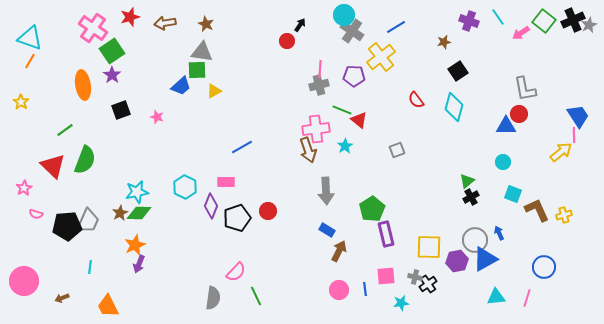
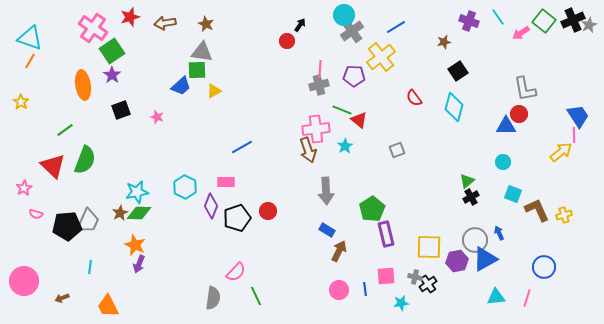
gray cross at (352, 31): rotated 20 degrees clockwise
red semicircle at (416, 100): moved 2 px left, 2 px up
orange star at (135, 245): rotated 25 degrees counterclockwise
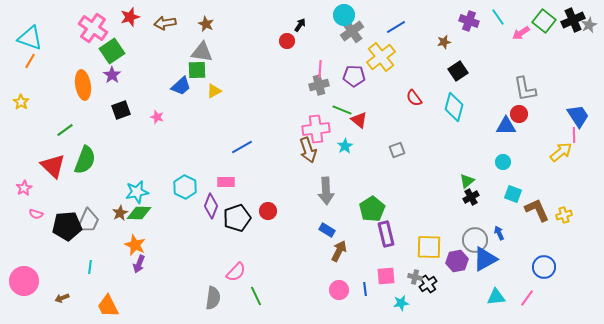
pink line at (527, 298): rotated 18 degrees clockwise
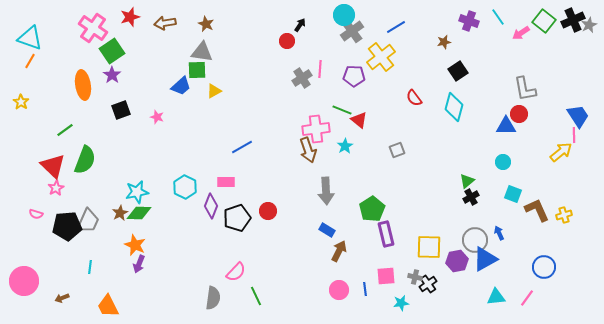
gray cross at (319, 85): moved 17 px left, 7 px up; rotated 18 degrees counterclockwise
pink star at (24, 188): moved 32 px right
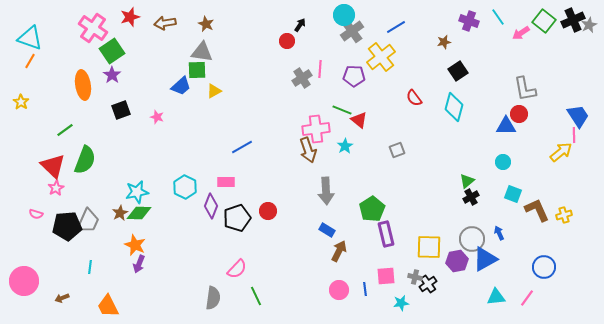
gray circle at (475, 240): moved 3 px left, 1 px up
pink semicircle at (236, 272): moved 1 px right, 3 px up
